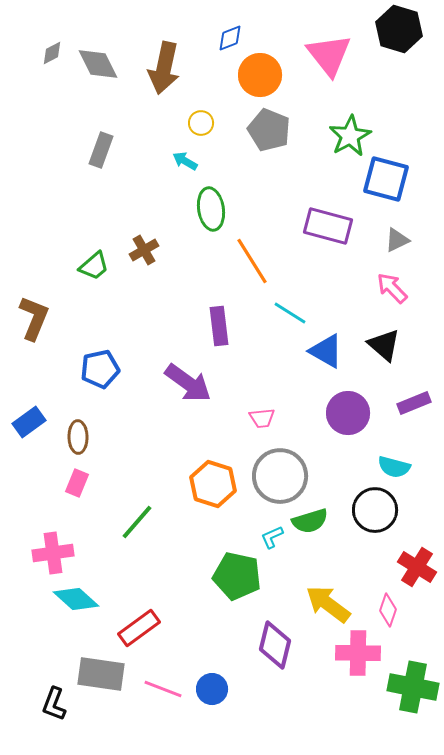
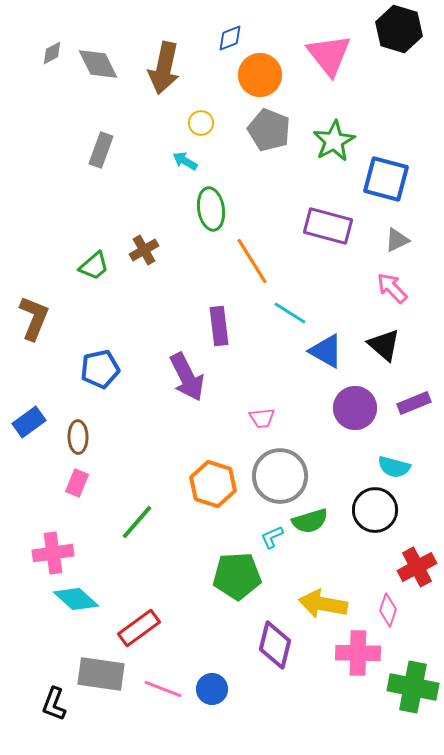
green star at (350, 136): moved 16 px left, 5 px down
purple arrow at (188, 383): moved 1 px left, 6 px up; rotated 27 degrees clockwise
purple circle at (348, 413): moved 7 px right, 5 px up
red cross at (417, 567): rotated 30 degrees clockwise
green pentagon at (237, 576): rotated 15 degrees counterclockwise
yellow arrow at (328, 604): moved 5 px left; rotated 27 degrees counterclockwise
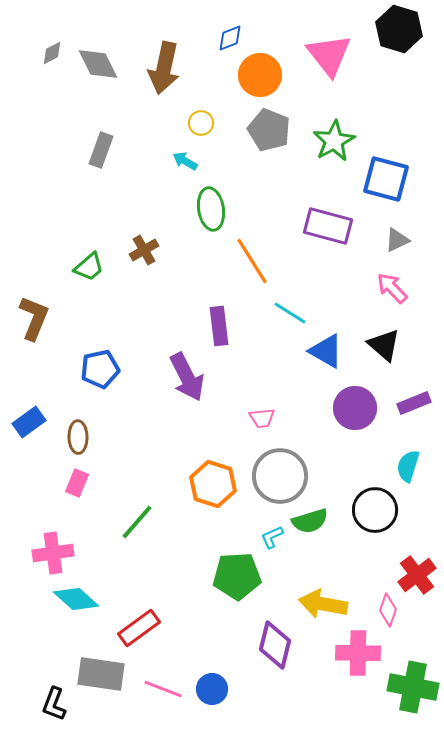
green trapezoid at (94, 266): moved 5 px left, 1 px down
cyan semicircle at (394, 467): moved 14 px right, 1 px up; rotated 92 degrees clockwise
red cross at (417, 567): moved 8 px down; rotated 9 degrees counterclockwise
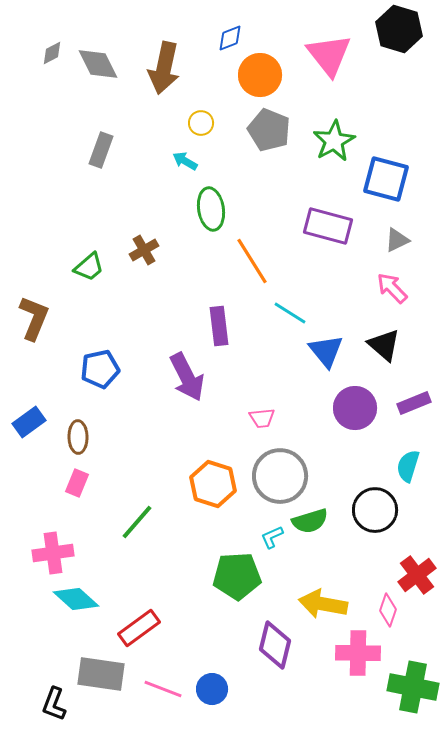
blue triangle at (326, 351): rotated 21 degrees clockwise
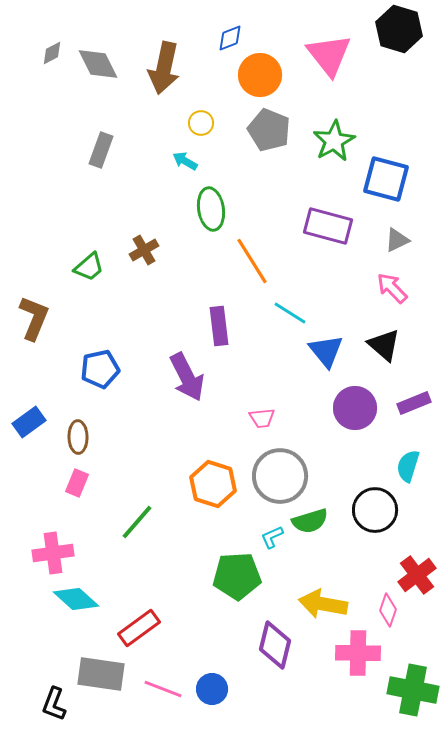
green cross at (413, 687): moved 3 px down
